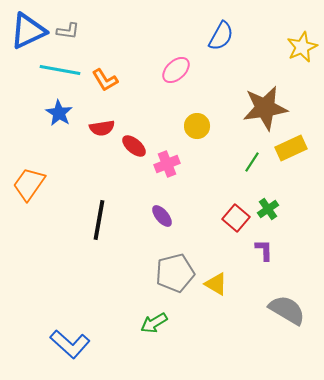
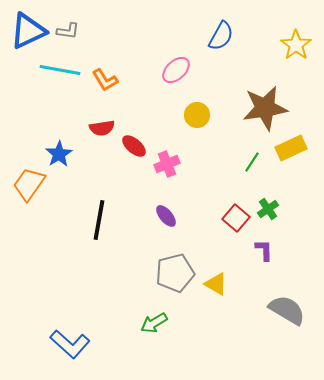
yellow star: moved 6 px left, 2 px up; rotated 12 degrees counterclockwise
blue star: moved 41 px down; rotated 8 degrees clockwise
yellow circle: moved 11 px up
purple ellipse: moved 4 px right
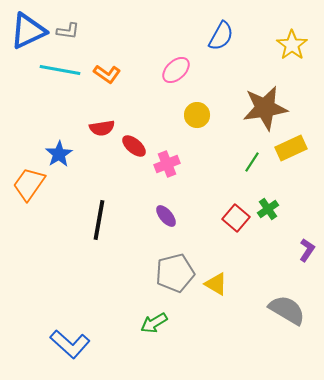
yellow star: moved 4 px left
orange L-shape: moved 2 px right, 6 px up; rotated 24 degrees counterclockwise
purple L-shape: moved 43 px right; rotated 35 degrees clockwise
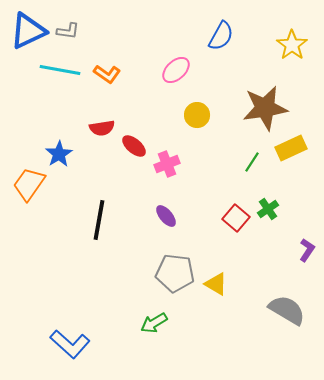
gray pentagon: rotated 21 degrees clockwise
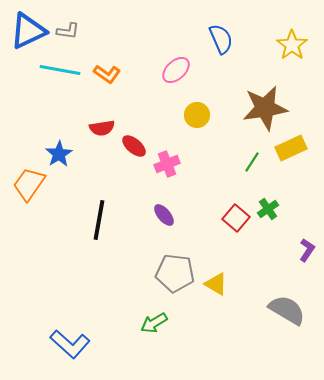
blue semicircle: moved 3 px down; rotated 52 degrees counterclockwise
purple ellipse: moved 2 px left, 1 px up
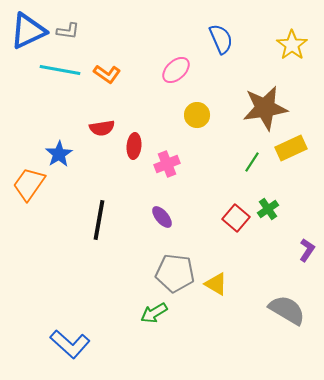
red ellipse: rotated 55 degrees clockwise
purple ellipse: moved 2 px left, 2 px down
green arrow: moved 10 px up
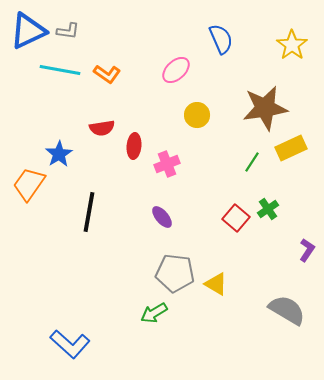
black line: moved 10 px left, 8 px up
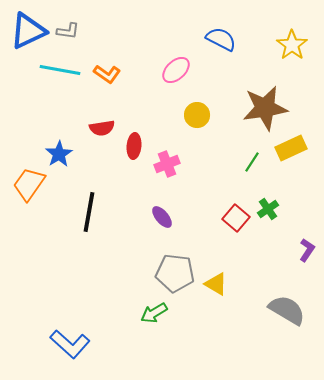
blue semicircle: rotated 40 degrees counterclockwise
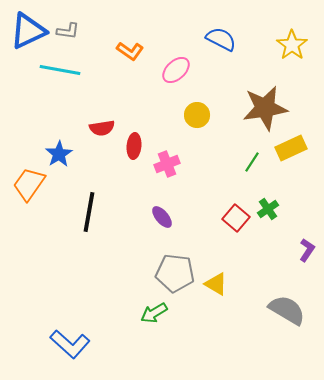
orange L-shape: moved 23 px right, 23 px up
